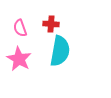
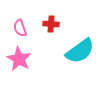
cyan semicircle: moved 20 px right; rotated 44 degrees clockwise
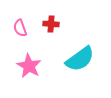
cyan semicircle: moved 8 px down
pink star: moved 10 px right, 7 px down
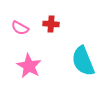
pink semicircle: rotated 42 degrees counterclockwise
cyan semicircle: moved 3 px right, 2 px down; rotated 104 degrees clockwise
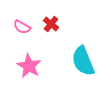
red cross: rotated 35 degrees clockwise
pink semicircle: moved 2 px right, 1 px up
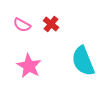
pink semicircle: moved 2 px up
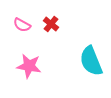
cyan semicircle: moved 8 px right
pink star: rotated 20 degrees counterclockwise
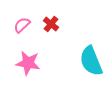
pink semicircle: rotated 108 degrees clockwise
pink star: moved 1 px left, 3 px up
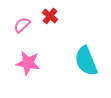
red cross: moved 1 px left, 8 px up
cyan semicircle: moved 5 px left
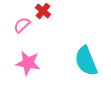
red cross: moved 7 px left, 5 px up
